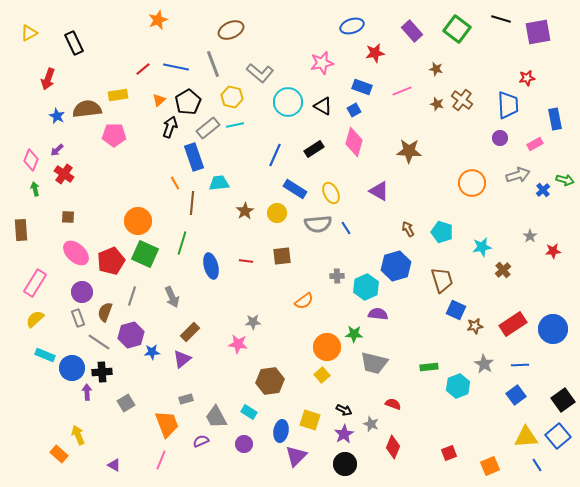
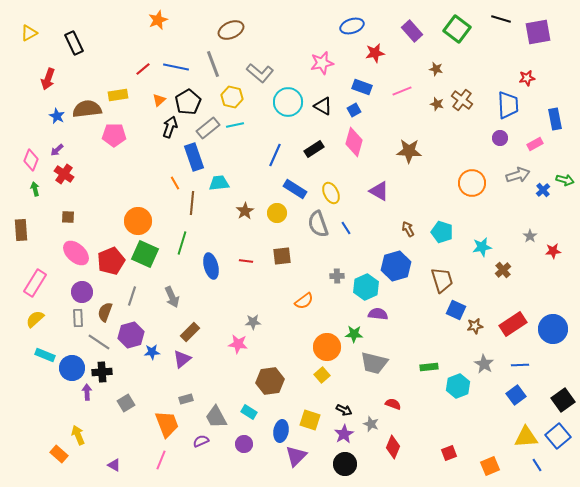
gray semicircle at (318, 224): rotated 76 degrees clockwise
gray rectangle at (78, 318): rotated 18 degrees clockwise
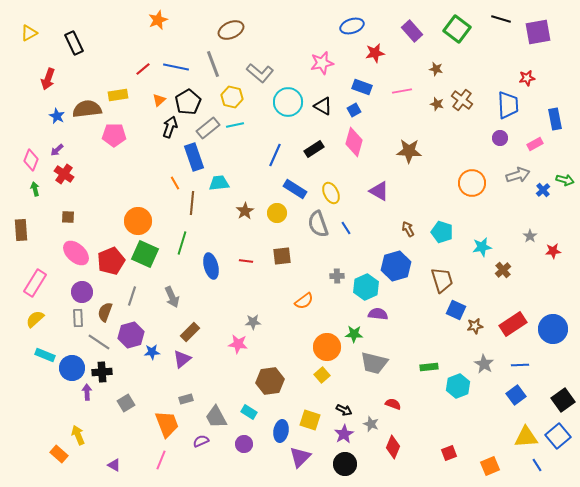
pink line at (402, 91): rotated 12 degrees clockwise
purple triangle at (296, 456): moved 4 px right, 1 px down
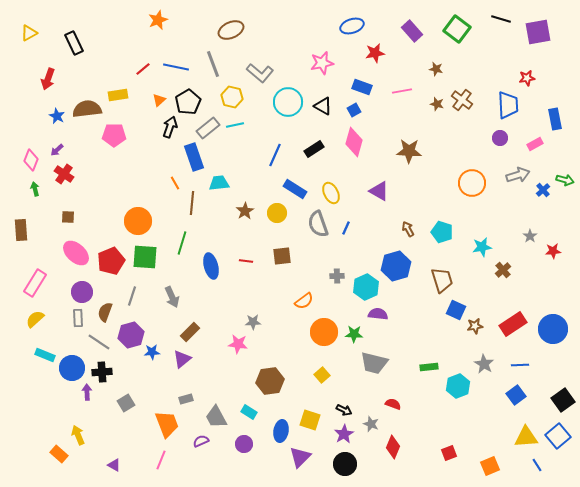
blue line at (346, 228): rotated 56 degrees clockwise
green square at (145, 254): moved 3 px down; rotated 20 degrees counterclockwise
orange circle at (327, 347): moved 3 px left, 15 px up
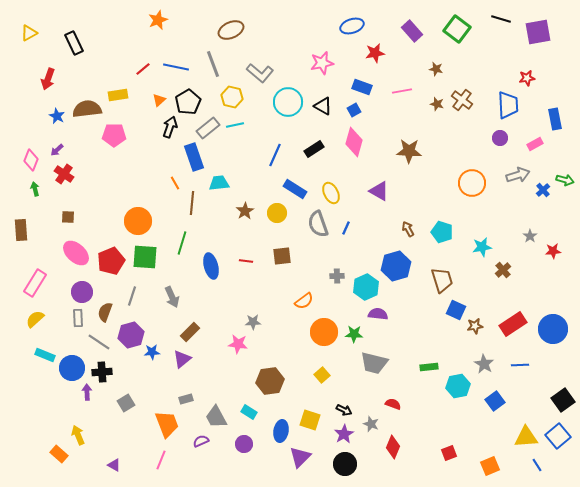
cyan hexagon at (458, 386): rotated 10 degrees clockwise
blue square at (516, 395): moved 21 px left, 6 px down
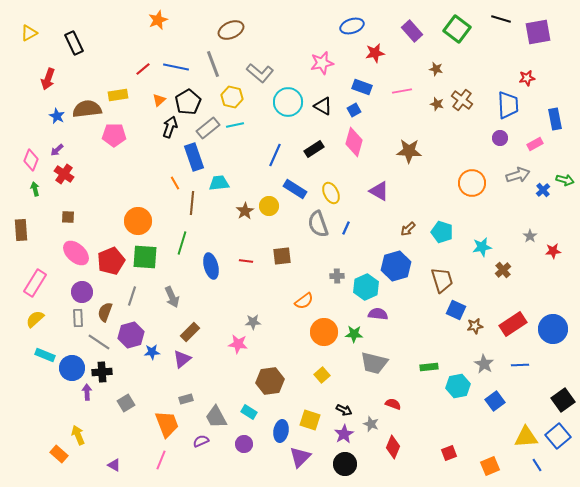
yellow circle at (277, 213): moved 8 px left, 7 px up
brown arrow at (408, 229): rotated 105 degrees counterclockwise
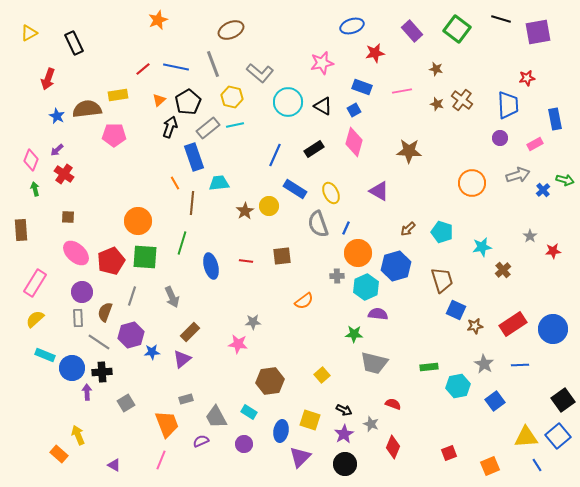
orange circle at (324, 332): moved 34 px right, 79 px up
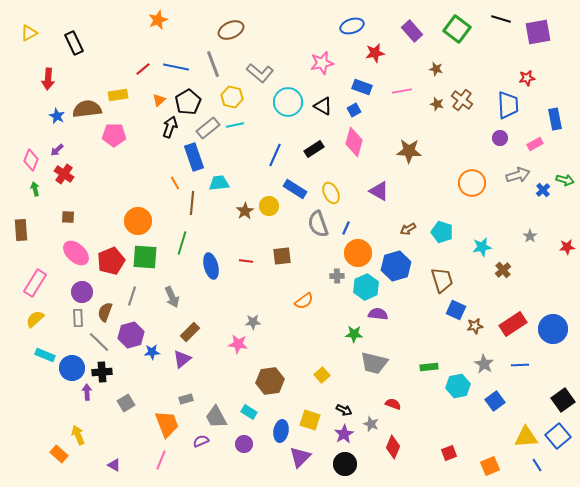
red arrow at (48, 79): rotated 15 degrees counterclockwise
brown arrow at (408, 229): rotated 14 degrees clockwise
red star at (553, 251): moved 14 px right, 4 px up
gray line at (99, 342): rotated 10 degrees clockwise
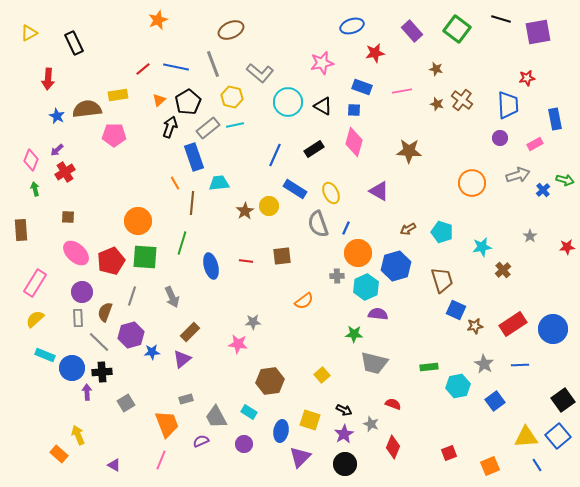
blue square at (354, 110): rotated 32 degrees clockwise
red cross at (64, 174): moved 1 px right, 2 px up; rotated 24 degrees clockwise
